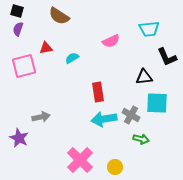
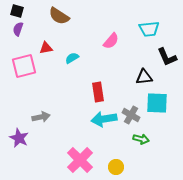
pink semicircle: rotated 24 degrees counterclockwise
yellow circle: moved 1 px right
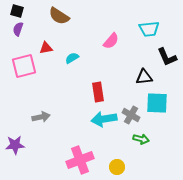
purple star: moved 4 px left, 7 px down; rotated 30 degrees counterclockwise
pink cross: rotated 24 degrees clockwise
yellow circle: moved 1 px right
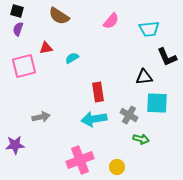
pink semicircle: moved 20 px up
gray cross: moved 2 px left
cyan arrow: moved 10 px left
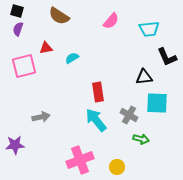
cyan arrow: moved 2 px right, 1 px down; rotated 60 degrees clockwise
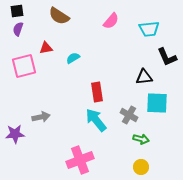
black square: rotated 24 degrees counterclockwise
cyan semicircle: moved 1 px right
red rectangle: moved 1 px left
purple star: moved 11 px up
yellow circle: moved 24 px right
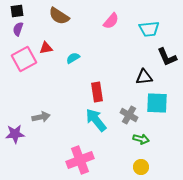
pink square: moved 7 px up; rotated 15 degrees counterclockwise
